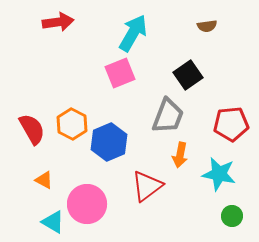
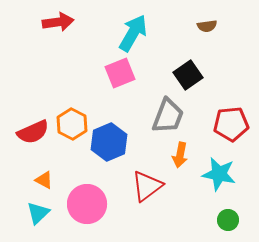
red semicircle: moved 1 px right, 3 px down; rotated 96 degrees clockwise
green circle: moved 4 px left, 4 px down
cyan triangle: moved 15 px left, 9 px up; rotated 45 degrees clockwise
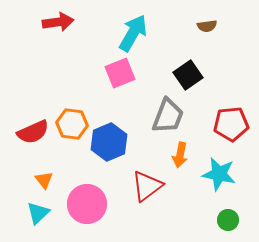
orange hexagon: rotated 20 degrees counterclockwise
orange triangle: rotated 24 degrees clockwise
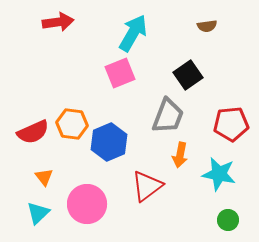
orange triangle: moved 3 px up
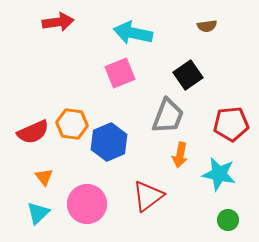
cyan arrow: rotated 108 degrees counterclockwise
red triangle: moved 1 px right, 10 px down
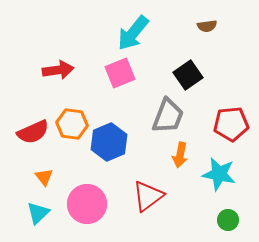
red arrow: moved 48 px down
cyan arrow: rotated 63 degrees counterclockwise
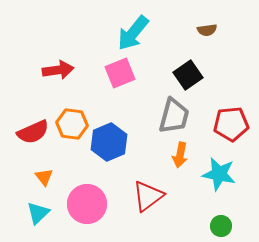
brown semicircle: moved 4 px down
gray trapezoid: moved 6 px right; rotated 6 degrees counterclockwise
green circle: moved 7 px left, 6 px down
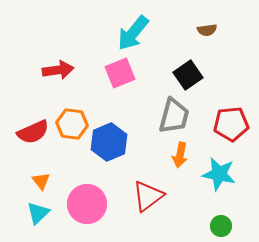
orange triangle: moved 3 px left, 4 px down
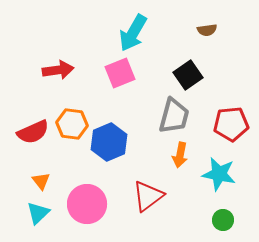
cyan arrow: rotated 9 degrees counterclockwise
green circle: moved 2 px right, 6 px up
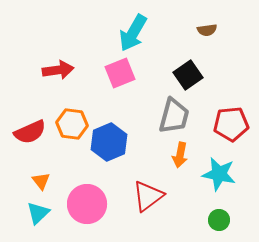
red semicircle: moved 3 px left
green circle: moved 4 px left
